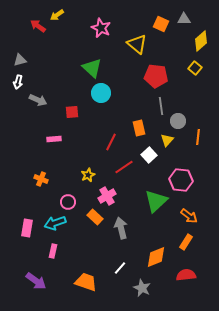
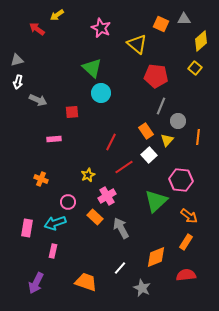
red arrow at (38, 26): moved 1 px left, 3 px down
gray triangle at (20, 60): moved 3 px left
gray line at (161, 106): rotated 30 degrees clockwise
orange rectangle at (139, 128): moved 7 px right, 3 px down; rotated 21 degrees counterclockwise
gray arrow at (121, 228): rotated 15 degrees counterclockwise
purple arrow at (36, 281): moved 2 px down; rotated 80 degrees clockwise
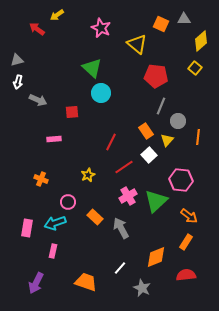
pink cross at (107, 196): moved 21 px right
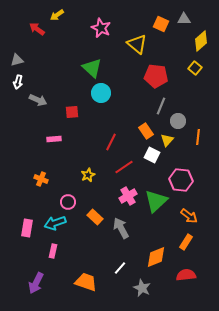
white square at (149, 155): moved 3 px right; rotated 21 degrees counterclockwise
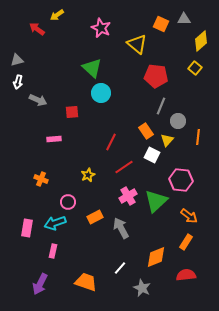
orange rectangle at (95, 217): rotated 70 degrees counterclockwise
purple arrow at (36, 283): moved 4 px right, 1 px down
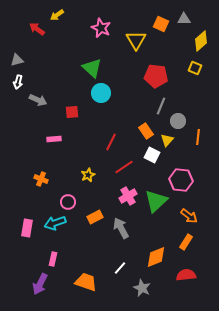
yellow triangle at (137, 44): moved 1 px left, 4 px up; rotated 20 degrees clockwise
yellow square at (195, 68): rotated 16 degrees counterclockwise
pink rectangle at (53, 251): moved 8 px down
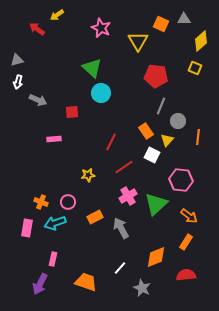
yellow triangle at (136, 40): moved 2 px right, 1 px down
yellow star at (88, 175): rotated 16 degrees clockwise
orange cross at (41, 179): moved 23 px down
green triangle at (156, 201): moved 3 px down
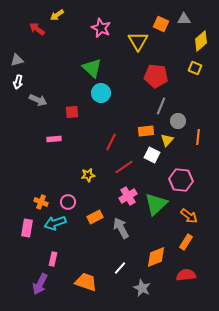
orange rectangle at (146, 131): rotated 63 degrees counterclockwise
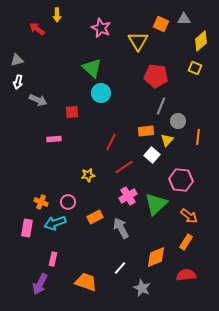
yellow arrow at (57, 15): rotated 56 degrees counterclockwise
white square at (152, 155): rotated 14 degrees clockwise
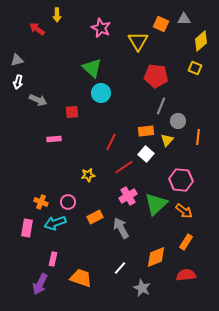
white square at (152, 155): moved 6 px left, 1 px up
orange arrow at (189, 216): moved 5 px left, 5 px up
orange trapezoid at (86, 282): moved 5 px left, 4 px up
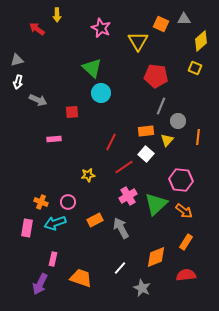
orange rectangle at (95, 217): moved 3 px down
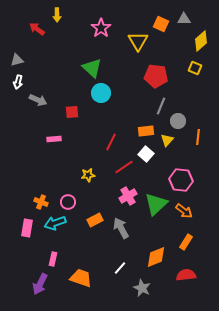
pink star at (101, 28): rotated 12 degrees clockwise
